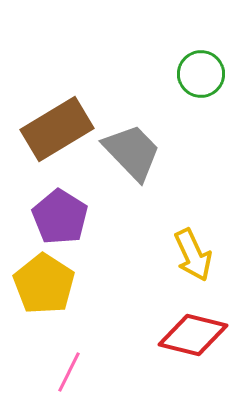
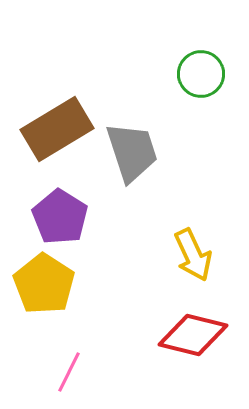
gray trapezoid: rotated 26 degrees clockwise
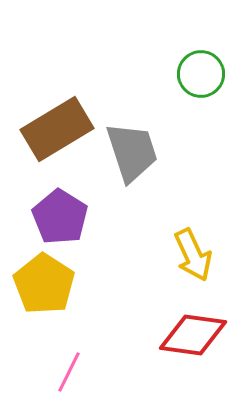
red diamond: rotated 6 degrees counterclockwise
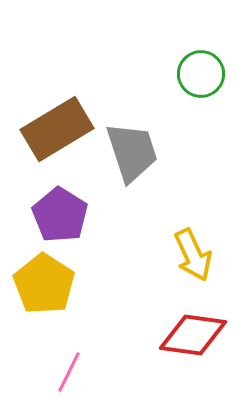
purple pentagon: moved 2 px up
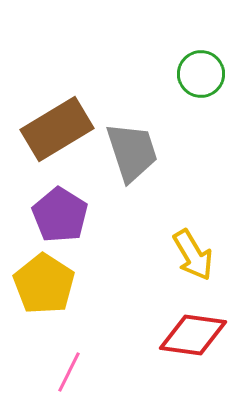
yellow arrow: rotated 6 degrees counterclockwise
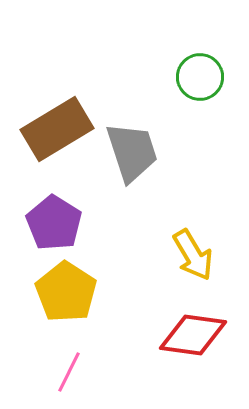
green circle: moved 1 px left, 3 px down
purple pentagon: moved 6 px left, 8 px down
yellow pentagon: moved 22 px right, 8 px down
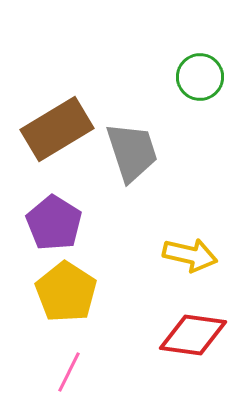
yellow arrow: moved 3 px left; rotated 46 degrees counterclockwise
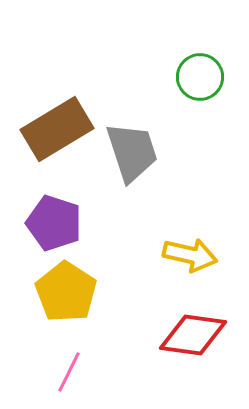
purple pentagon: rotated 14 degrees counterclockwise
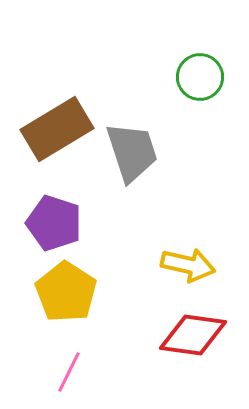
yellow arrow: moved 2 px left, 10 px down
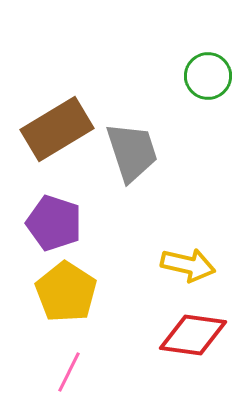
green circle: moved 8 px right, 1 px up
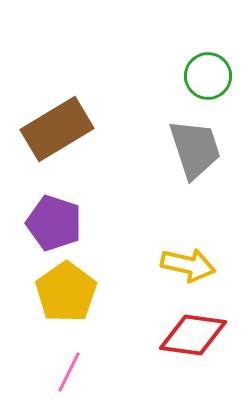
gray trapezoid: moved 63 px right, 3 px up
yellow pentagon: rotated 4 degrees clockwise
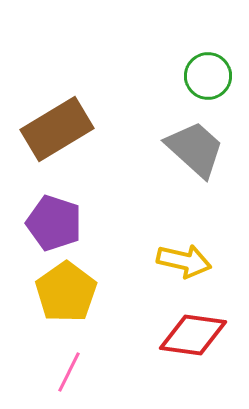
gray trapezoid: rotated 30 degrees counterclockwise
yellow arrow: moved 4 px left, 4 px up
